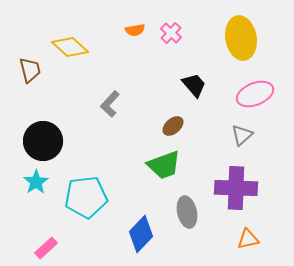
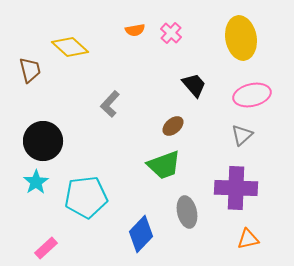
pink ellipse: moved 3 px left, 1 px down; rotated 9 degrees clockwise
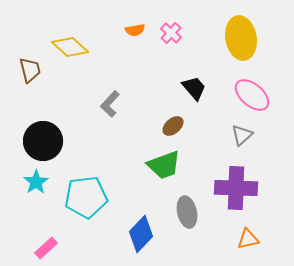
black trapezoid: moved 3 px down
pink ellipse: rotated 54 degrees clockwise
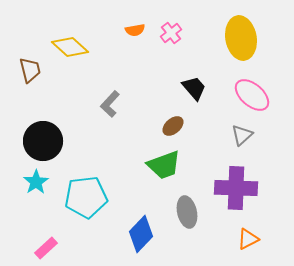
pink cross: rotated 10 degrees clockwise
orange triangle: rotated 15 degrees counterclockwise
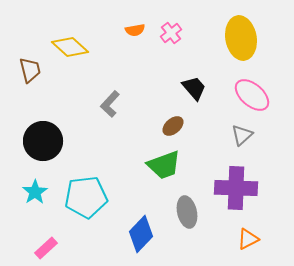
cyan star: moved 1 px left, 10 px down
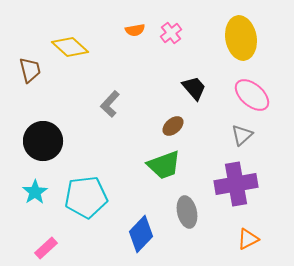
purple cross: moved 4 px up; rotated 12 degrees counterclockwise
